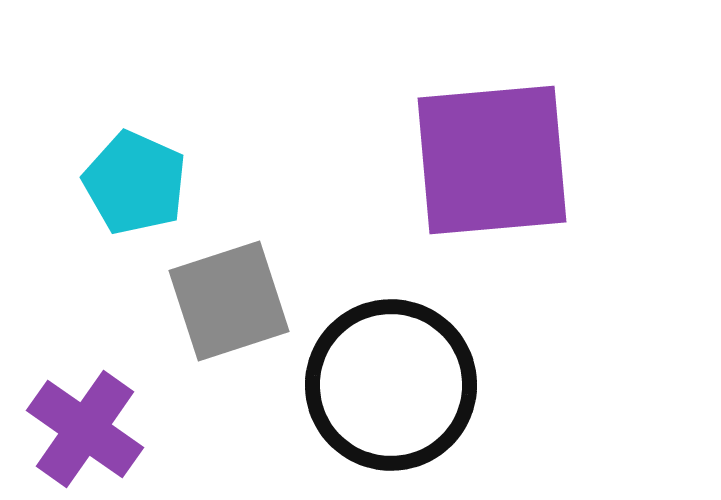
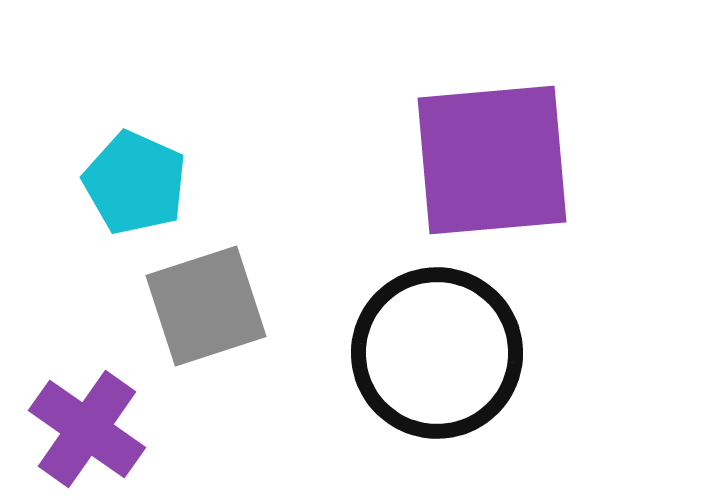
gray square: moved 23 px left, 5 px down
black circle: moved 46 px right, 32 px up
purple cross: moved 2 px right
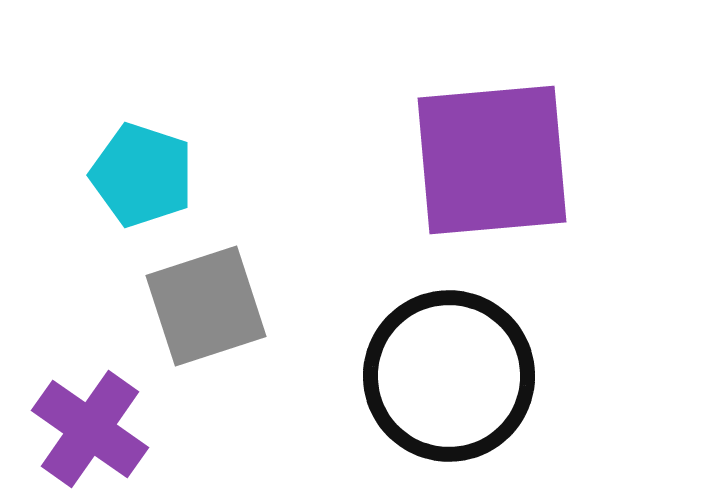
cyan pentagon: moved 7 px right, 8 px up; rotated 6 degrees counterclockwise
black circle: moved 12 px right, 23 px down
purple cross: moved 3 px right
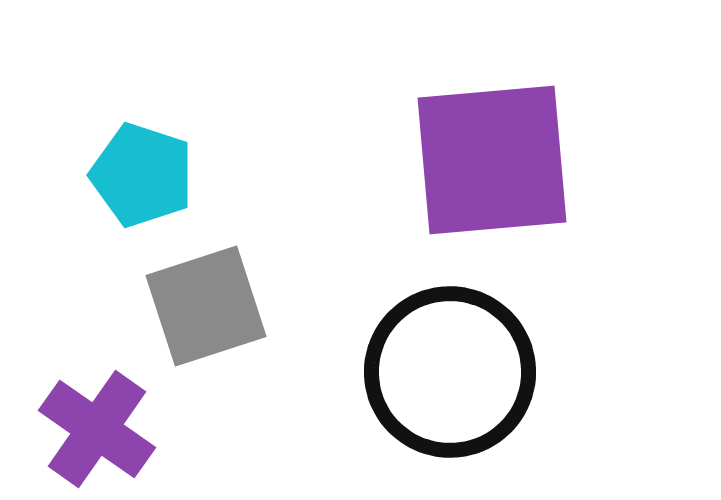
black circle: moved 1 px right, 4 px up
purple cross: moved 7 px right
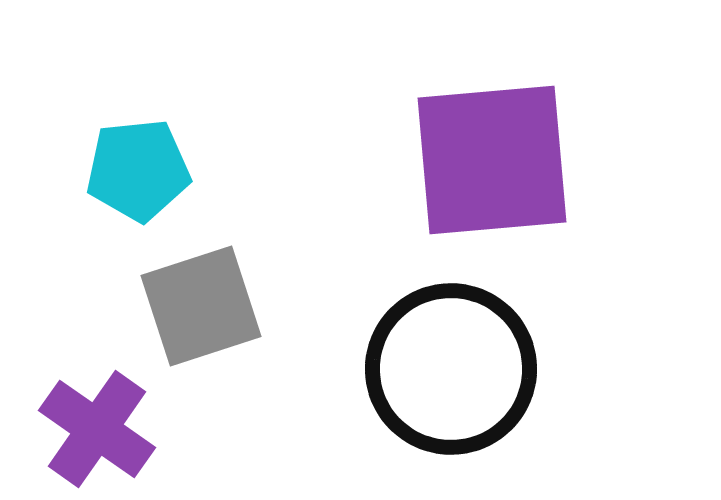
cyan pentagon: moved 4 px left, 5 px up; rotated 24 degrees counterclockwise
gray square: moved 5 px left
black circle: moved 1 px right, 3 px up
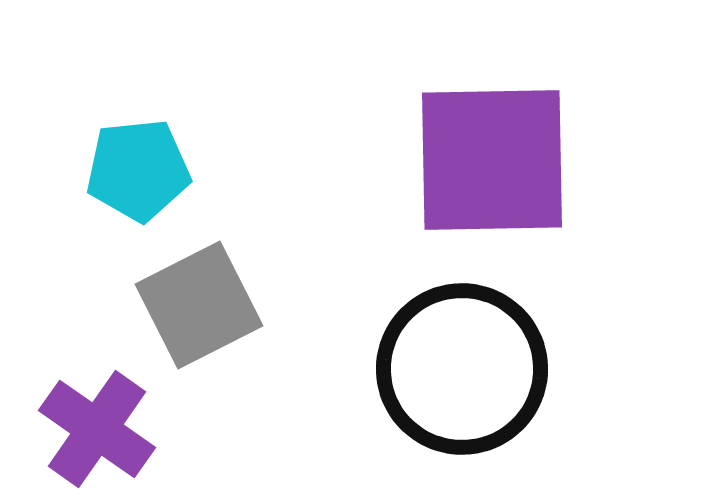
purple square: rotated 4 degrees clockwise
gray square: moved 2 px left, 1 px up; rotated 9 degrees counterclockwise
black circle: moved 11 px right
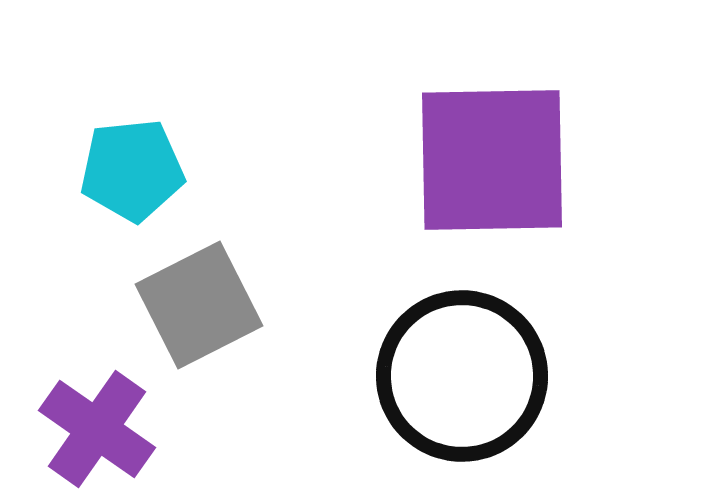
cyan pentagon: moved 6 px left
black circle: moved 7 px down
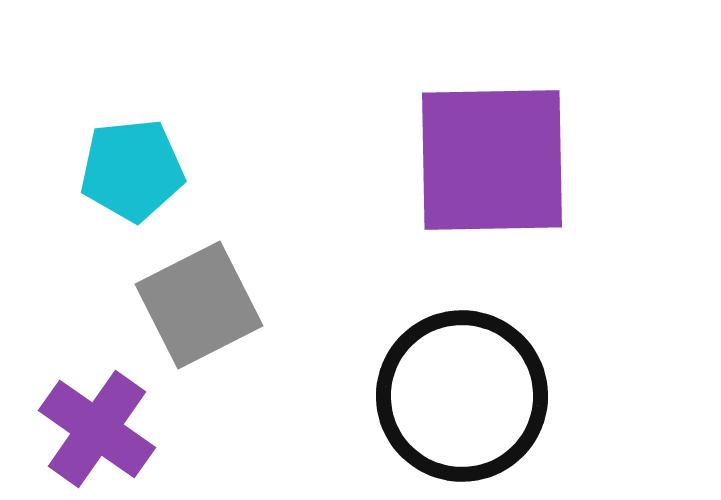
black circle: moved 20 px down
